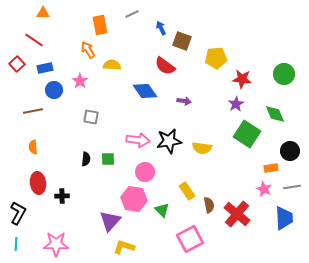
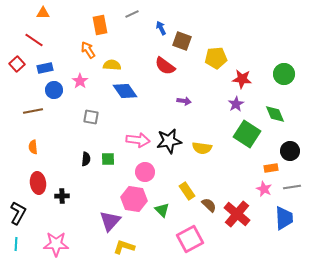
blue diamond at (145, 91): moved 20 px left
brown semicircle at (209, 205): rotated 35 degrees counterclockwise
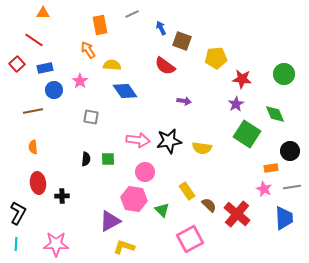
purple triangle at (110, 221): rotated 20 degrees clockwise
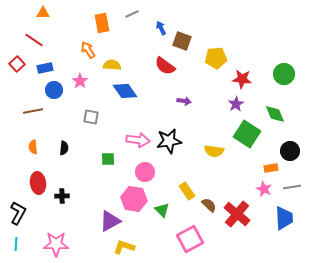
orange rectangle at (100, 25): moved 2 px right, 2 px up
yellow semicircle at (202, 148): moved 12 px right, 3 px down
black semicircle at (86, 159): moved 22 px left, 11 px up
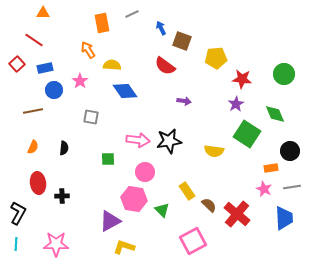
orange semicircle at (33, 147): rotated 152 degrees counterclockwise
pink square at (190, 239): moved 3 px right, 2 px down
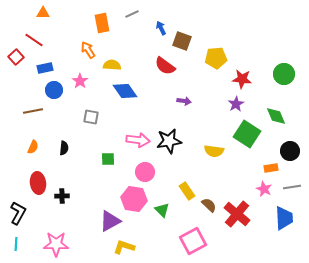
red square at (17, 64): moved 1 px left, 7 px up
green diamond at (275, 114): moved 1 px right, 2 px down
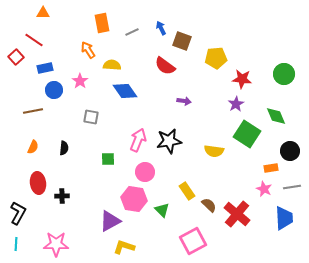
gray line at (132, 14): moved 18 px down
pink arrow at (138, 140): rotated 75 degrees counterclockwise
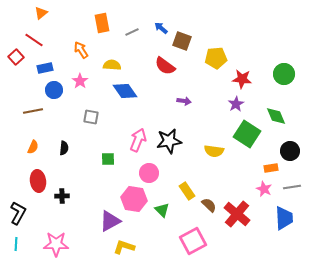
orange triangle at (43, 13): moved 2 px left; rotated 40 degrees counterclockwise
blue arrow at (161, 28): rotated 24 degrees counterclockwise
orange arrow at (88, 50): moved 7 px left
pink circle at (145, 172): moved 4 px right, 1 px down
red ellipse at (38, 183): moved 2 px up
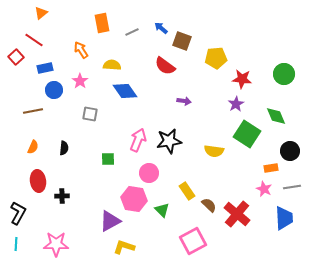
gray square at (91, 117): moved 1 px left, 3 px up
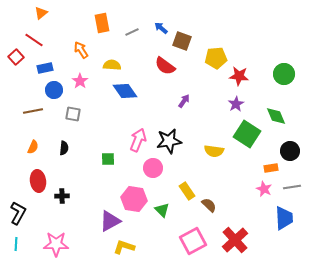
red star at (242, 79): moved 3 px left, 3 px up
purple arrow at (184, 101): rotated 64 degrees counterclockwise
gray square at (90, 114): moved 17 px left
pink circle at (149, 173): moved 4 px right, 5 px up
red cross at (237, 214): moved 2 px left, 26 px down; rotated 8 degrees clockwise
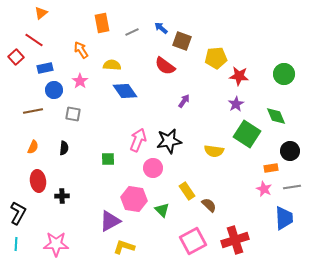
red cross at (235, 240): rotated 24 degrees clockwise
